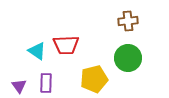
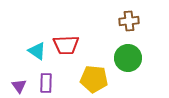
brown cross: moved 1 px right
yellow pentagon: rotated 20 degrees clockwise
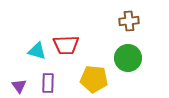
cyan triangle: rotated 18 degrees counterclockwise
purple rectangle: moved 2 px right
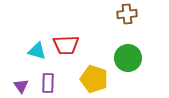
brown cross: moved 2 px left, 7 px up
yellow pentagon: rotated 12 degrees clockwise
purple triangle: moved 2 px right
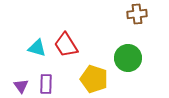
brown cross: moved 10 px right
red trapezoid: rotated 60 degrees clockwise
cyan triangle: moved 3 px up
purple rectangle: moved 2 px left, 1 px down
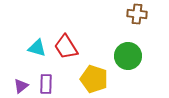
brown cross: rotated 12 degrees clockwise
red trapezoid: moved 2 px down
green circle: moved 2 px up
purple triangle: rotated 28 degrees clockwise
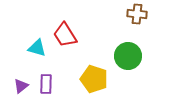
red trapezoid: moved 1 px left, 12 px up
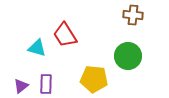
brown cross: moved 4 px left, 1 px down
yellow pentagon: rotated 12 degrees counterclockwise
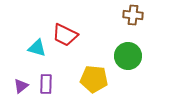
red trapezoid: rotated 32 degrees counterclockwise
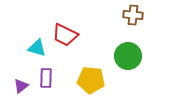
yellow pentagon: moved 3 px left, 1 px down
purple rectangle: moved 6 px up
